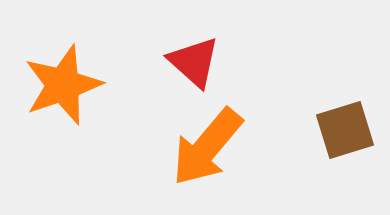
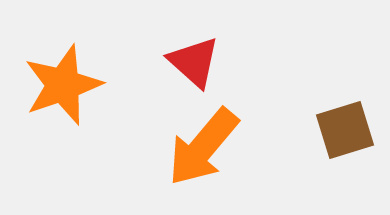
orange arrow: moved 4 px left
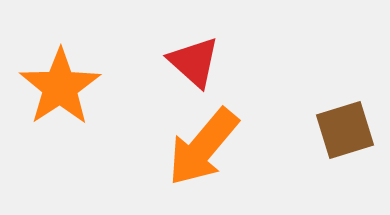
orange star: moved 3 px left, 2 px down; rotated 14 degrees counterclockwise
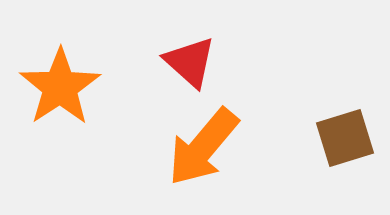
red triangle: moved 4 px left
brown square: moved 8 px down
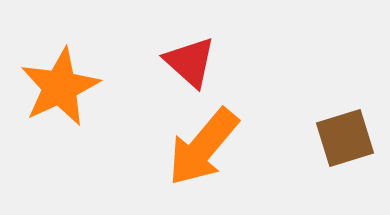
orange star: rotated 8 degrees clockwise
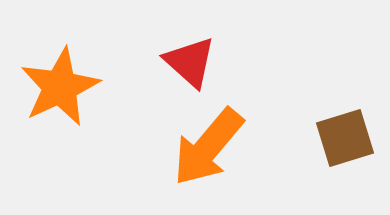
orange arrow: moved 5 px right
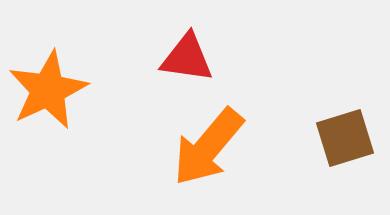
red triangle: moved 3 px left, 4 px up; rotated 34 degrees counterclockwise
orange star: moved 12 px left, 3 px down
